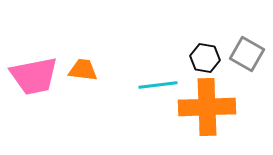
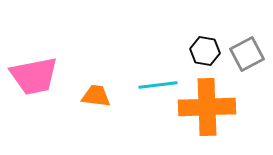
gray square: rotated 32 degrees clockwise
black hexagon: moved 7 px up
orange trapezoid: moved 13 px right, 26 px down
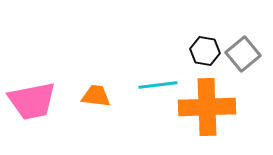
gray square: moved 4 px left; rotated 12 degrees counterclockwise
pink trapezoid: moved 2 px left, 25 px down
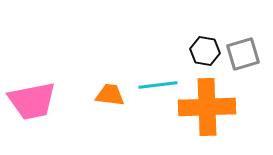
gray square: rotated 24 degrees clockwise
orange trapezoid: moved 14 px right, 1 px up
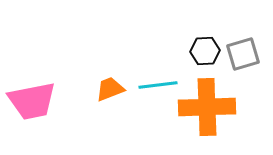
black hexagon: rotated 12 degrees counterclockwise
orange trapezoid: moved 6 px up; rotated 28 degrees counterclockwise
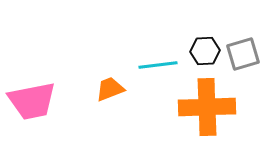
cyan line: moved 20 px up
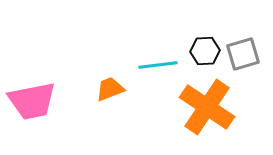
orange cross: rotated 36 degrees clockwise
